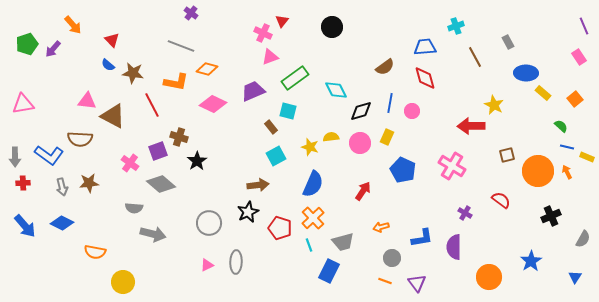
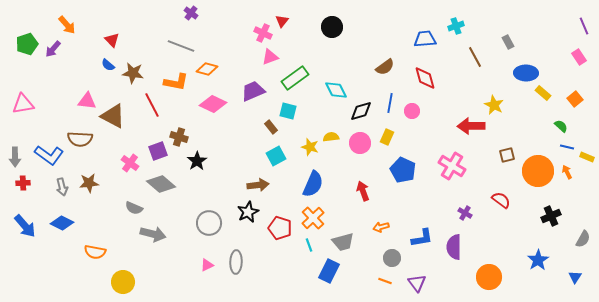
orange arrow at (73, 25): moved 6 px left
blue trapezoid at (425, 47): moved 8 px up
red arrow at (363, 191): rotated 54 degrees counterclockwise
gray semicircle at (134, 208): rotated 18 degrees clockwise
blue star at (531, 261): moved 7 px right, 1 px up
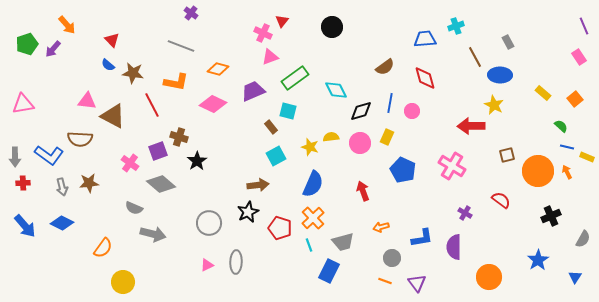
orange diamond at (207, 69): moved 11 px right
blue ellipse at (526, 73): moved 26 px left, 2 px down
orange semicircle at (95, 252): moved 8 px right, 4 px up; rotated 65 degrees counterclockwise
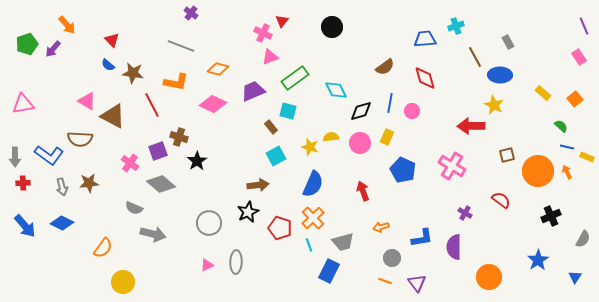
pink triangle at (87, 101): rotated 24 degrees clockwise
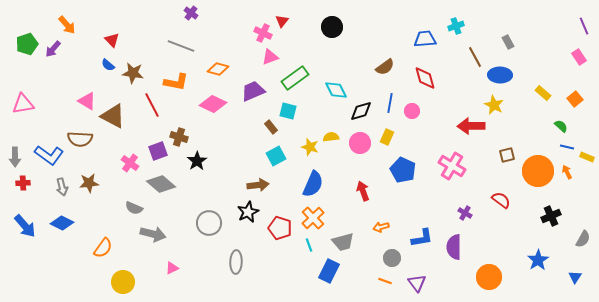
pink triangle at (207, 265): moved 35 px left, 3 px down
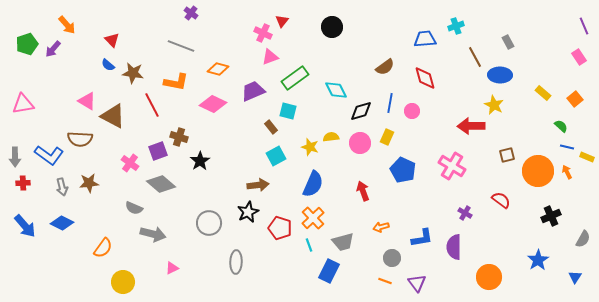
black star at (197, 161): moved 3 px right
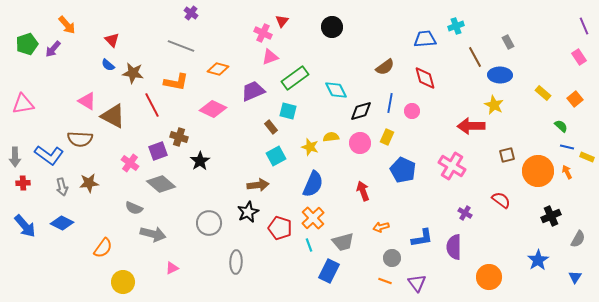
pink diamond at (213, 104): moved 5 px down
gray semicircle at (583, 239): moved 5 px left
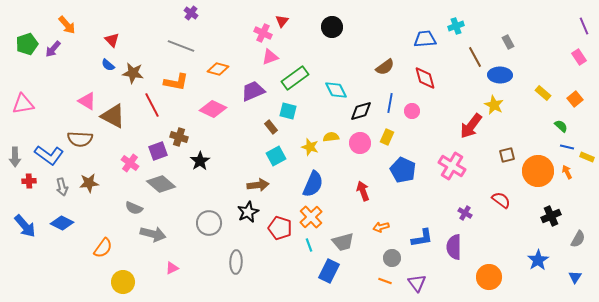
red arrow at (471, 126): rotated 52 degrees counterclockwise
red cross at (23, 183): moved 6 px right, 2 px up
orange cross at (313, 218): moved 2 px left, 1 px up
